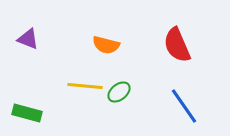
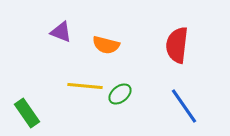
purple triangle: moved 33 px right, 7 px up
red semicircle: rotated 30 degrees clockwise
green ellipse: moved 1 px right, 2 px down
green rectangle: rotated 40 degrees clockwise
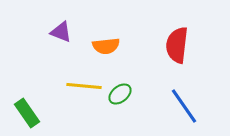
orange semicircle: moved 1 px down; rotated 20 degrees counterclockwise
yellow line: moved 1 px left
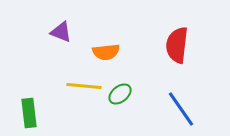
orange semicircle: moved 6 px down
blue line: moved 3 px left, 3 px down
green rectangle: moved 2 px right; rotated 28 degrees clockwise
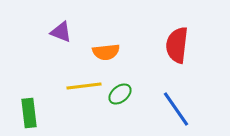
yellow line: rotated 12 degrees counterclockwise
blue line: moved 5 px left
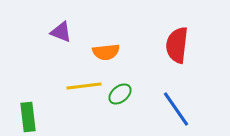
green rectangle: moved 1 px left, 4 px down
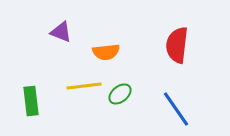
green rectangle: moved 3 px right, 16 px up
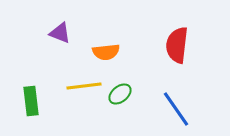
purple triangle: moved 1 px left, 1 px down
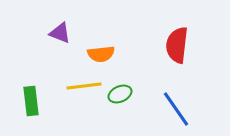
orange semicircle: moved 5 px left, 2 px down
green ellipse: rotated 15 degrees clockwise
